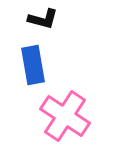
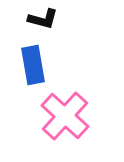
pink cross: rotated 9 degrees clockwise
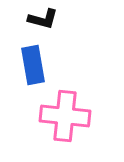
pink cross: rotated 36 degrees counterclockwise
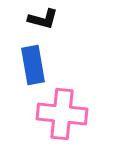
pink cross: moved 3 px left, 2 px up
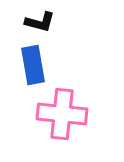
black L-shape: moved 3 px left, 3 px down
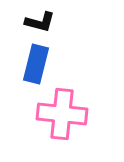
blue rectangle: moved 3 px right, 1 px up; rotated 24 degrees clockwise
